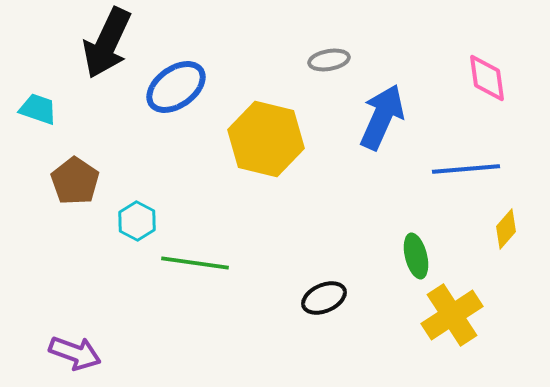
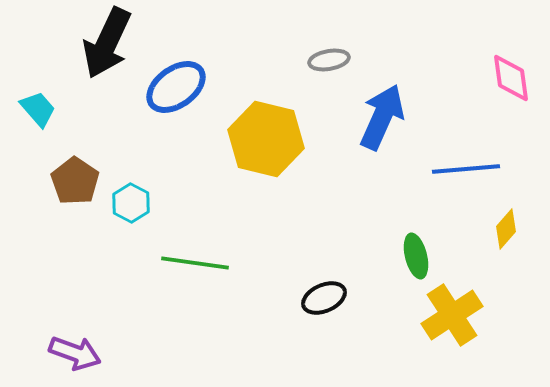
pink diamond: moved 24 px right
cyan trapezoid: rotated 30 degrees clockwise
cyan hexagon: moved 6 px left, 18 px up
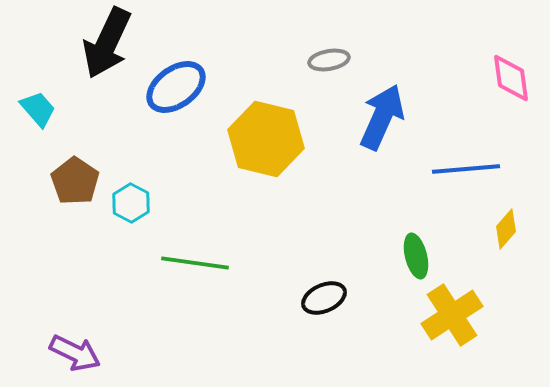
purple arrow: rotated 6 degrees clockwise
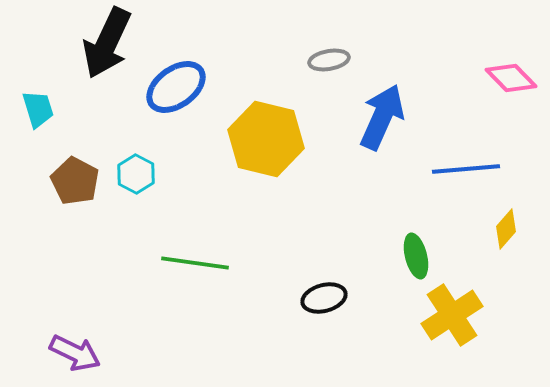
pink diamond: rotated 36 degrees counterclockwise
cyan trapezoid: rotated 24 degrees clockwise
brown pentagon: rotated 6 degrees counterclockwise
cyan hexagon: moved 5 px right, 29 px up
black ellipse: rotated 9 degrees clockwise
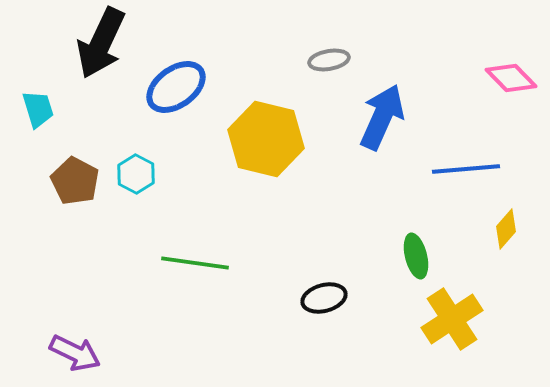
black arrow: moved 6 px left
yellow cross: moved 4 px down
